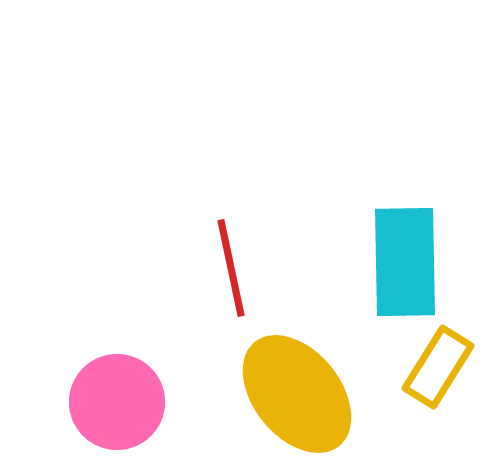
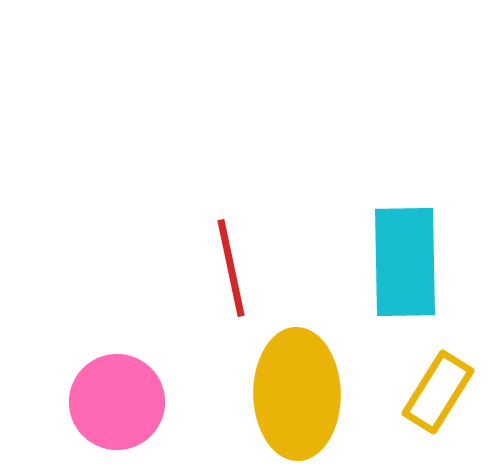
yellow rectangle: moved 25 px down
yellow ellipse: rotated 38 degrees clockwise
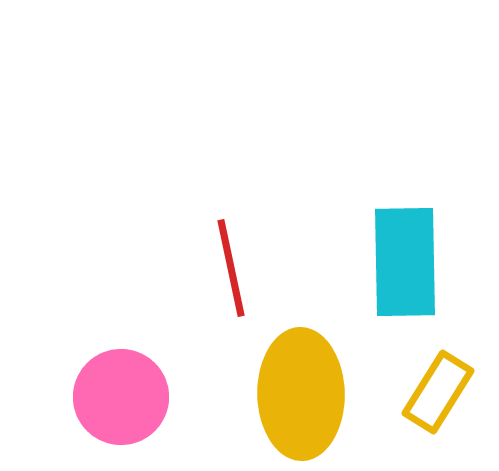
yellow ellipse: moved 4 px right
pink circle: moved 4 px right, 5 px up
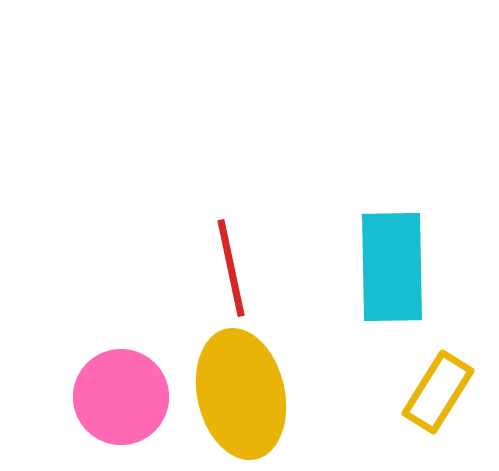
cyan rectangle: moved 13 px left, 5 px down
yellow ellipse: moved 60 px left; rotated 12 degrees counterclockwise
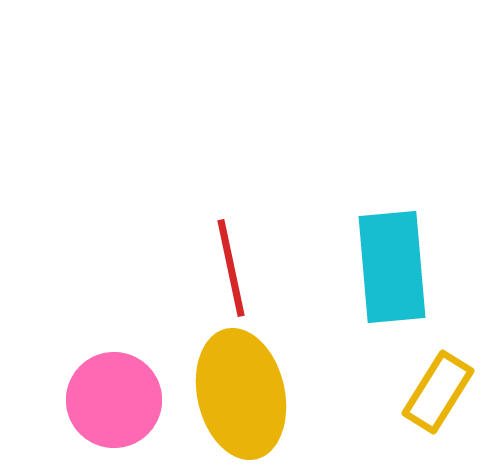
cyan rectangle: rotated 4 degrees counterclockwise
pink circle: moved 7 px left, 3 px down
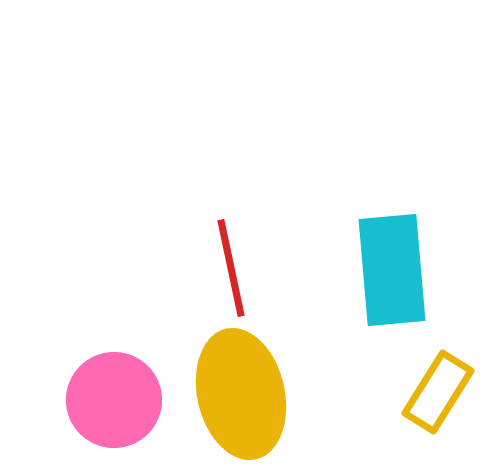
cyan rectangle: moved 3 px down
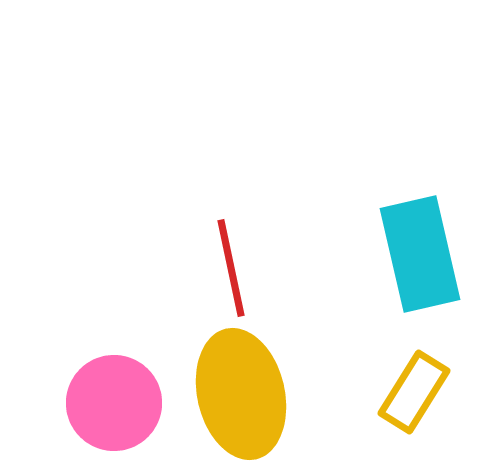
cyan rectangle: moved 28 px right, 16 px up; rotated 8 degrees counterclockwise
yellow rectangle: moved 24 px left
pink circle: moved 3 px down
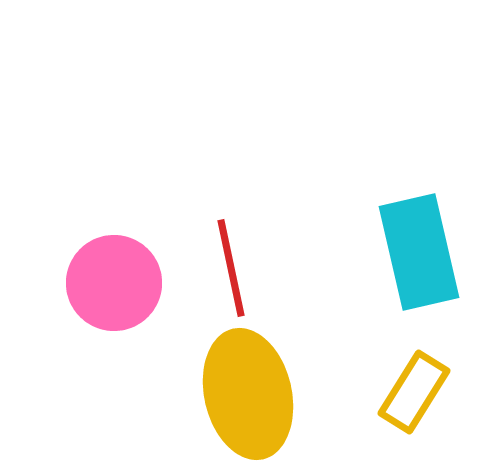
cyan rectangle: moved 1 px left, 2 px up
yellow ellipse: moved 7 px right
pink circle: moved 120 px up
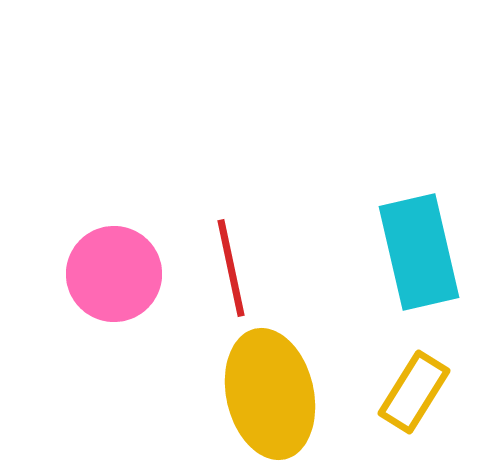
pink circle: moved 9 px up
yellow ellipse: moved 22 px right
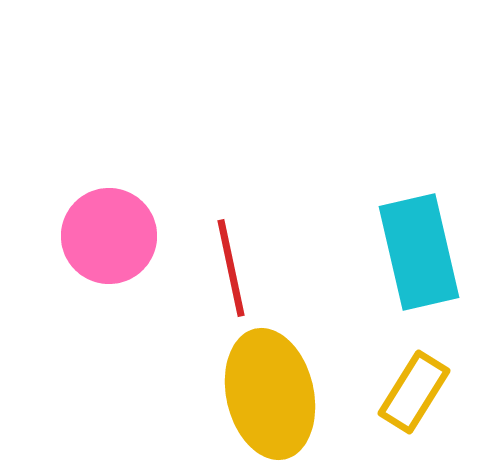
pink circle: moved 5 px left, 38 px up
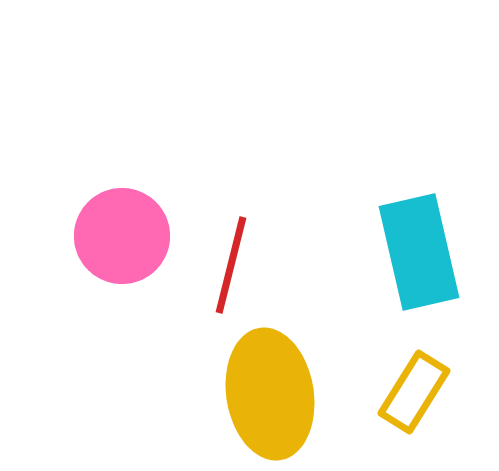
pink circle: moved 13 px right
red line: moved 3 px up; rotated 26 degrees clockwise
yellow ellipse: rotated 4 degrees clockwise
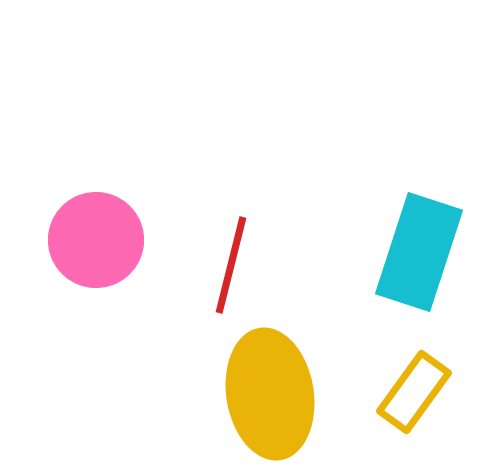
pink circle: moved 26 px left, 4 px down
cyan rectangle: rotated 31 degrees clockwise
yellow rectangle: rotated 4 degrees clockwise
